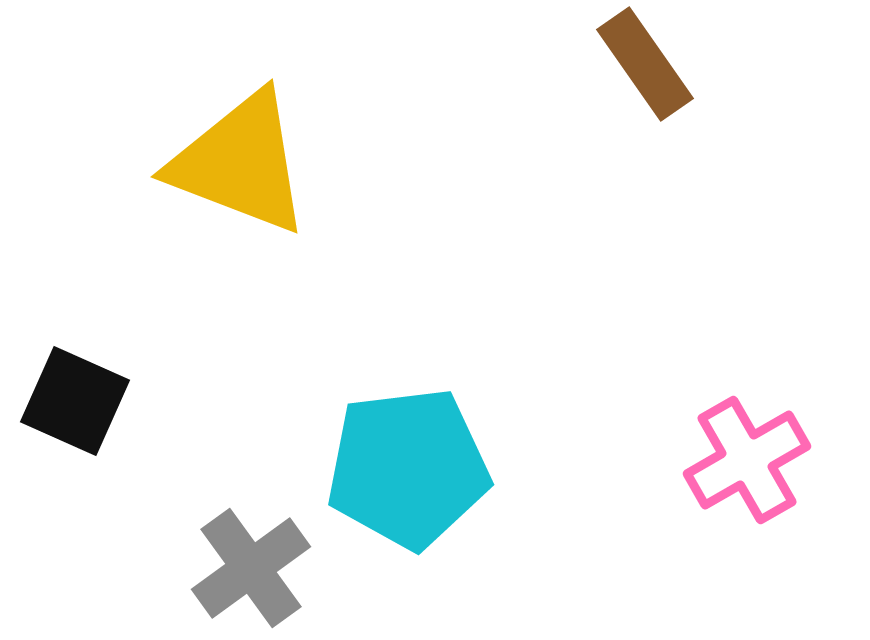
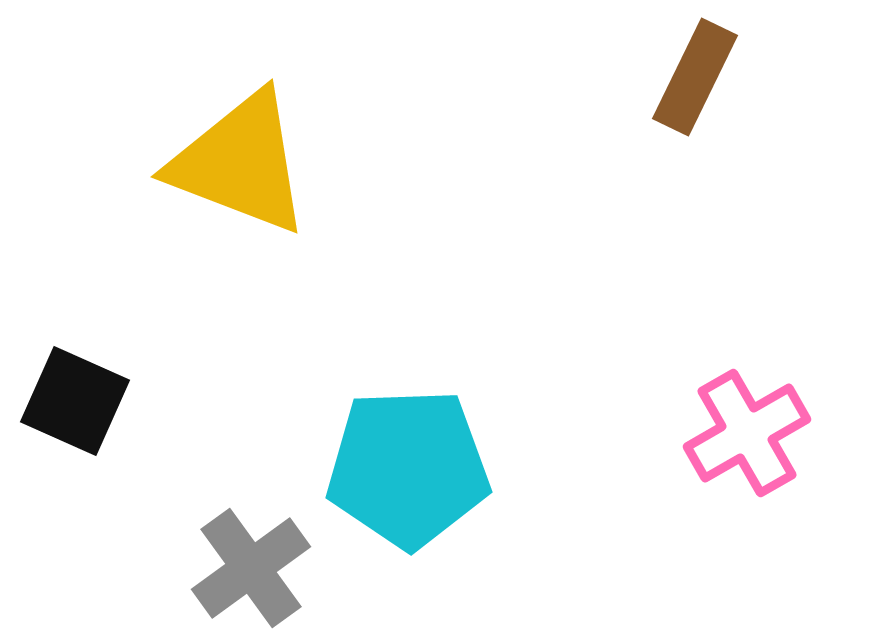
brown rectangle: moved 50 px right, 13 px down; rotated 61 degrees clockwise
pink cross: moved 27 px up
cyan pentagon: rotated 5 degrees clockwise
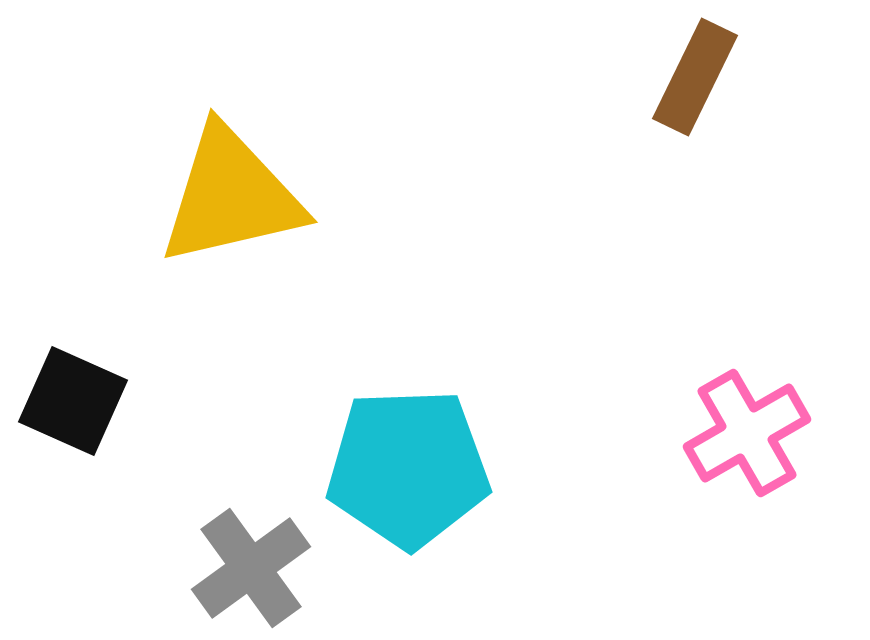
yellow triangle: moved 9 px left, 33 px down; rotated 34 degrees counterclockwise
black square: moved 2 px left
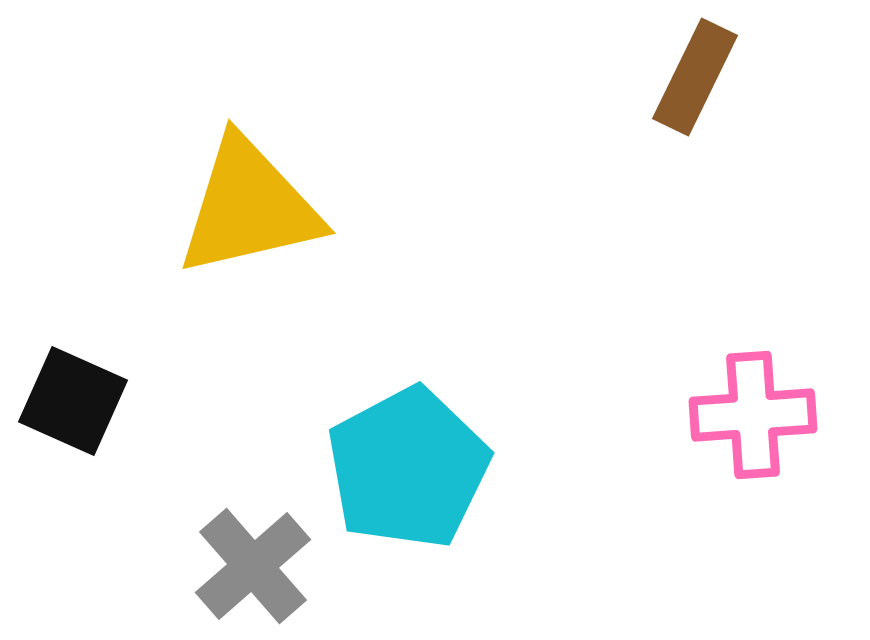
yellow triangle: moved 18 px right, 11 px down
pink cross: moved 6 px right, 18 px up; rotated 26 degrees clockwise
cyan pentagon: rotated 26 degrees counterclockwise
gray cross: moved 2 px right, 2 px up; rotated 5 degrees counterclockwise
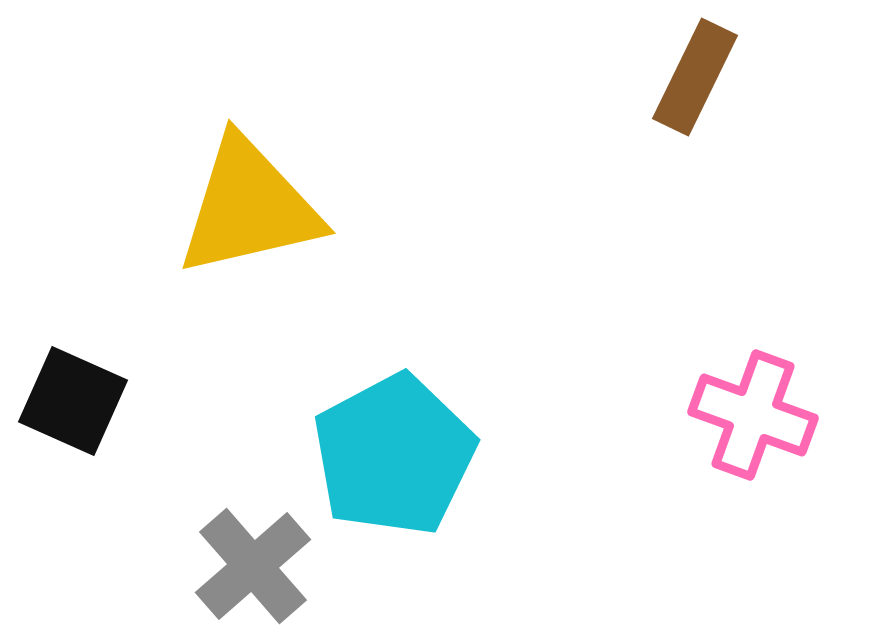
pink cross: rotated 24 degrees clockwise
cyan pentagon: moved 14 px left, 13 px up
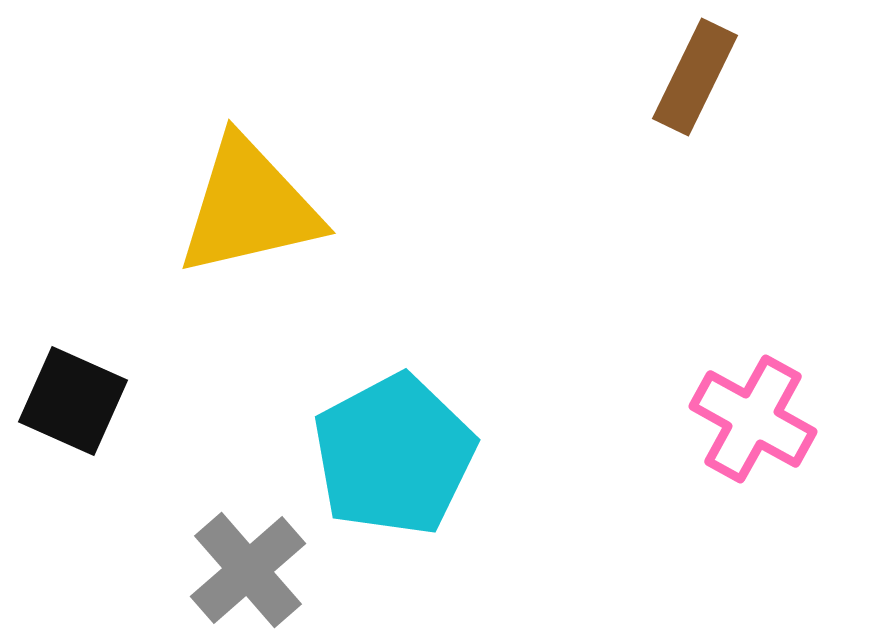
pink cross: moved 4 px down; rotated 9 degrees clockwise
gray cross: moved 5 px left, 4 px down
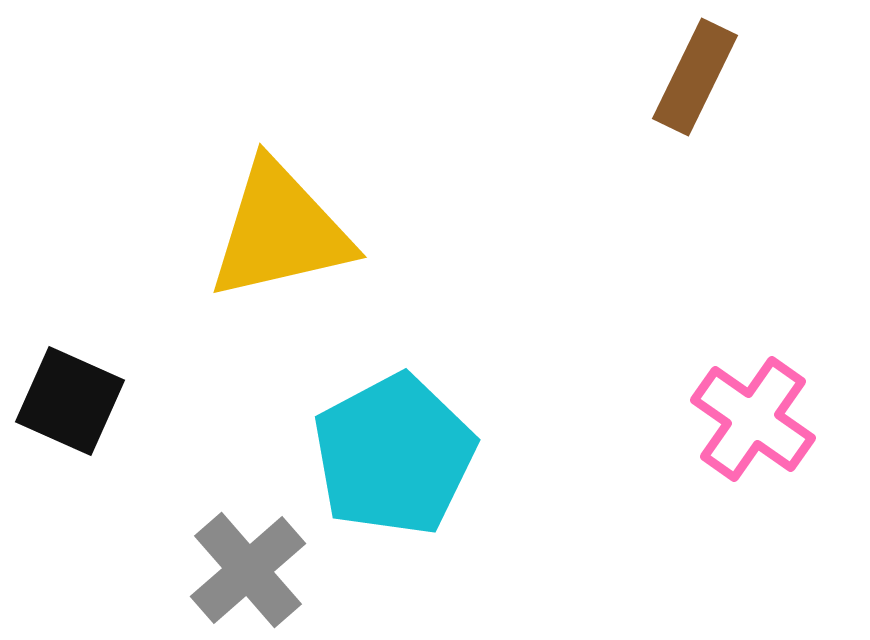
yellow triangle: moved 31 px right, 24 px down
black square: moved 3 px left
pink cross: rotated 6 degrees clockwise
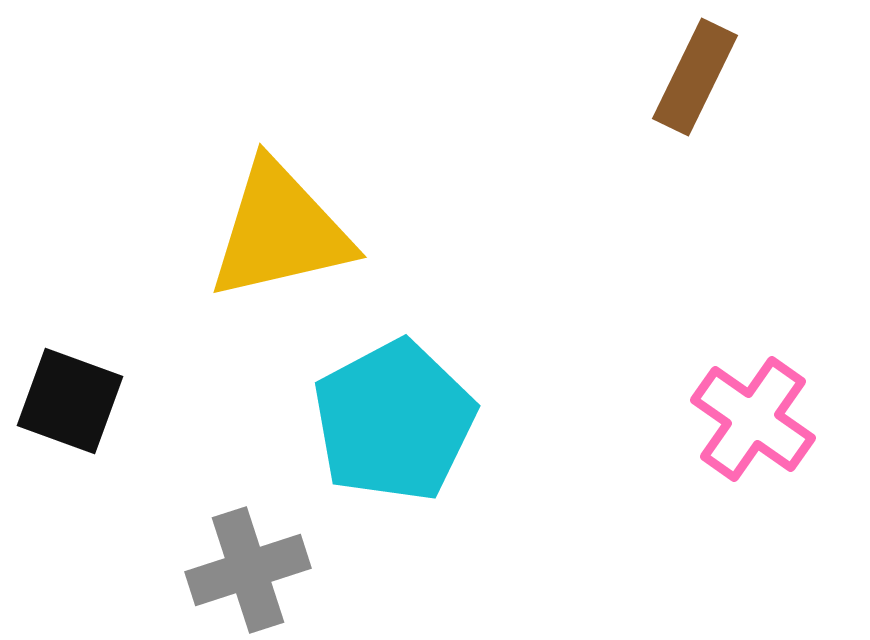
black square: rotated 4 degrees counterclockwise
cyan pentagon: moved 34 px up
gray cross: rotated 23 degrees clockwise
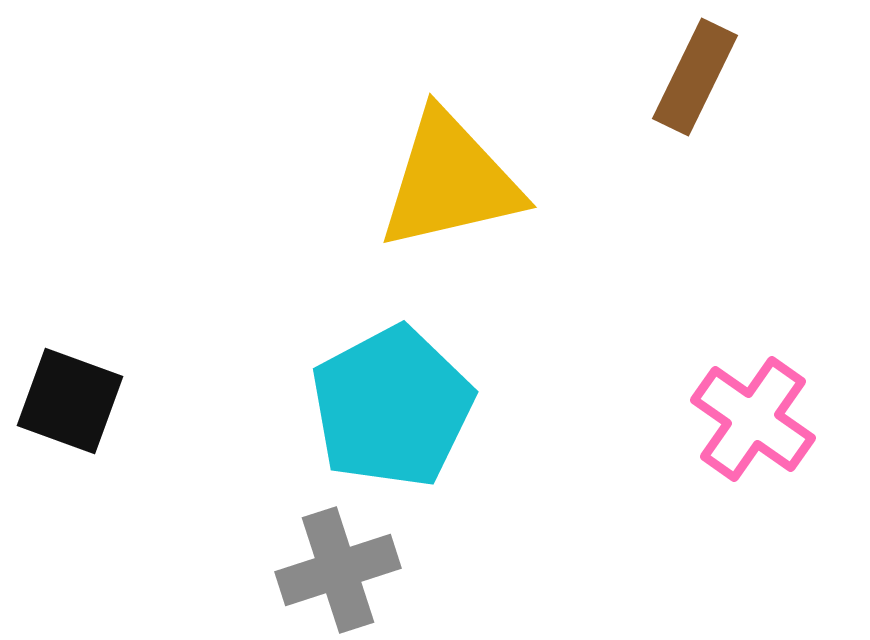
yellow triangle: moved 170 px right, 50 px up
cyan pentagon: moved 2 px left, 14 px up
gray cross: moved 90 px right
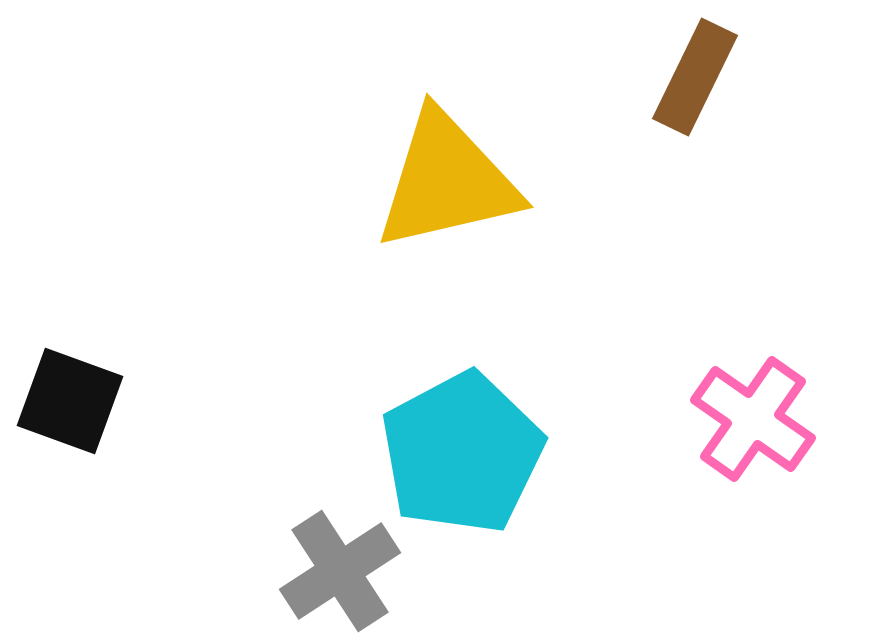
yellow triangle: moved 3 px left
cyan pentagon: moved 70 px right, 46 px down
gray cross: moved 2 px right, 1 px down; rotated 15 degrees counterclockwise
